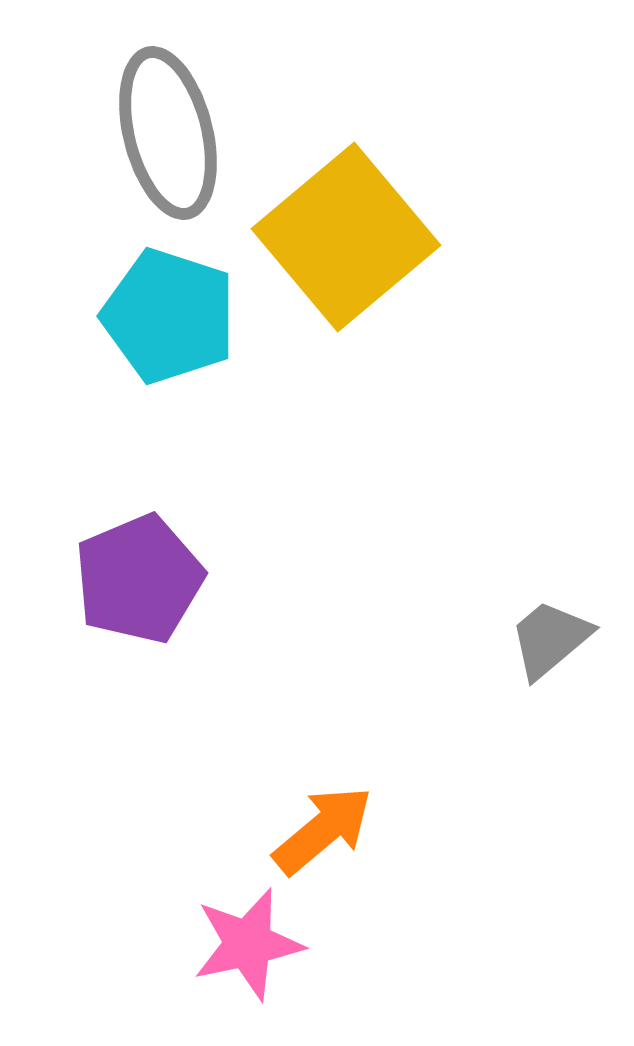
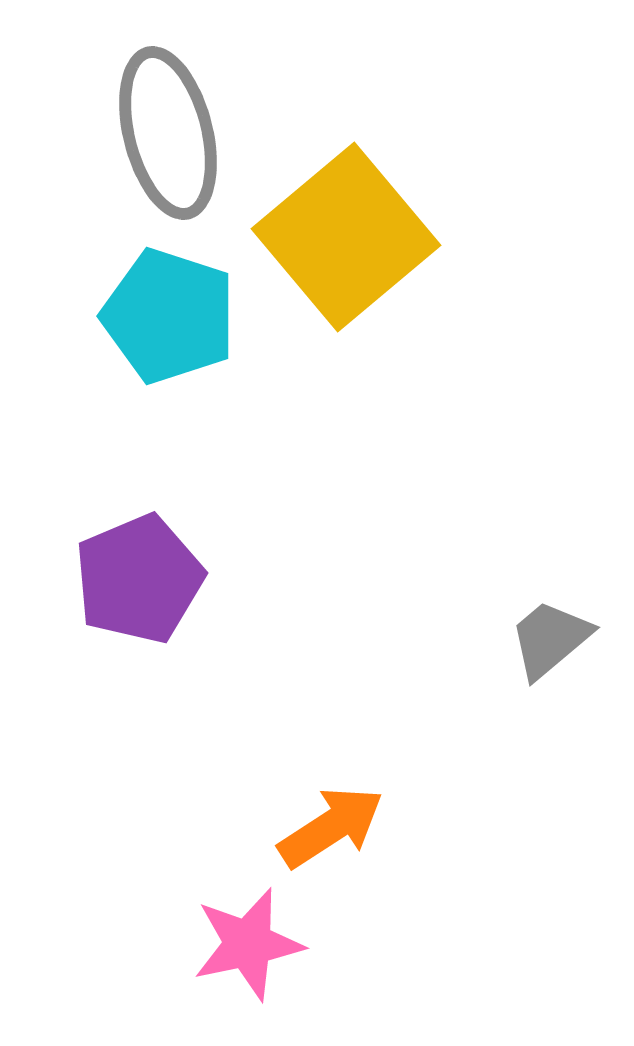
orange arrow: moved 8 px right, 3 px up; rotated 7 degrees clockwise
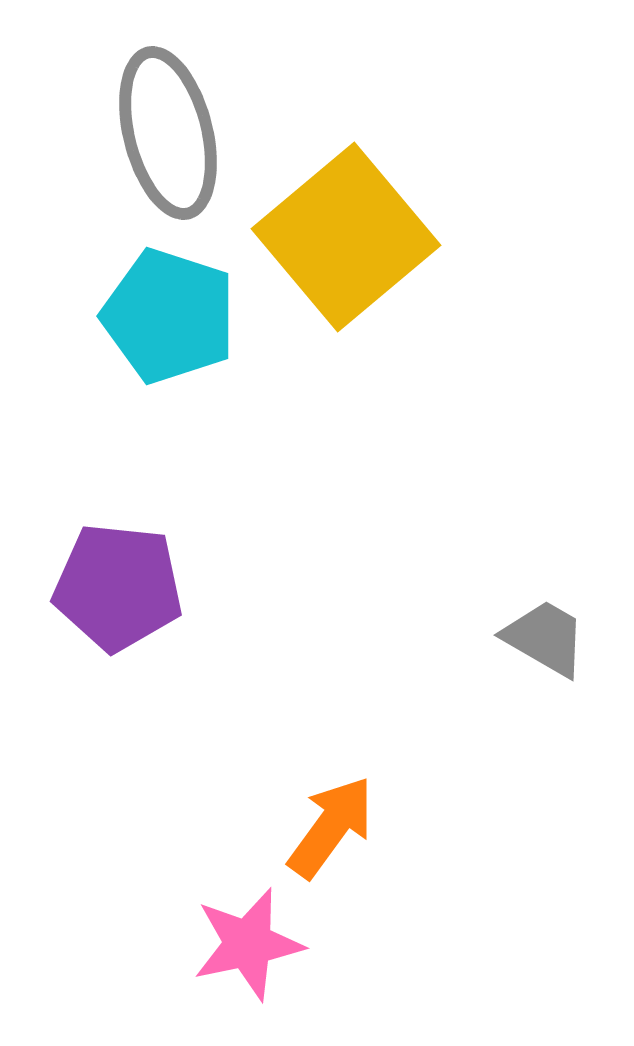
purple pentagon: moved 21 px left, 8 px down; rotated 29 degrees clockwise
gray trapezoid: moved 5 px left, 1 px up; rotated 70 degrees clockwise
orange arrow: rotated 21 degrees counterclockwise
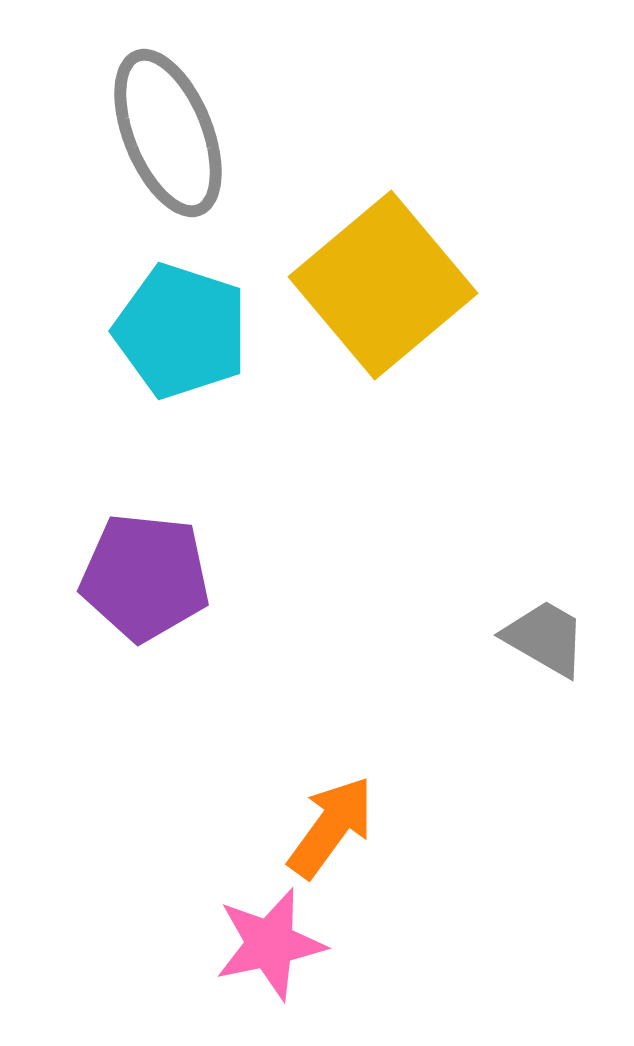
gray ellipse: rotated 8 degrees counterclockwise
yellow square: moved 37 px right, 48 px down
cyan pentagon: moved 12 px right, 15 px down
purple pentagon: moved 27 px right, 10 px up
pink star: moved 22 px right
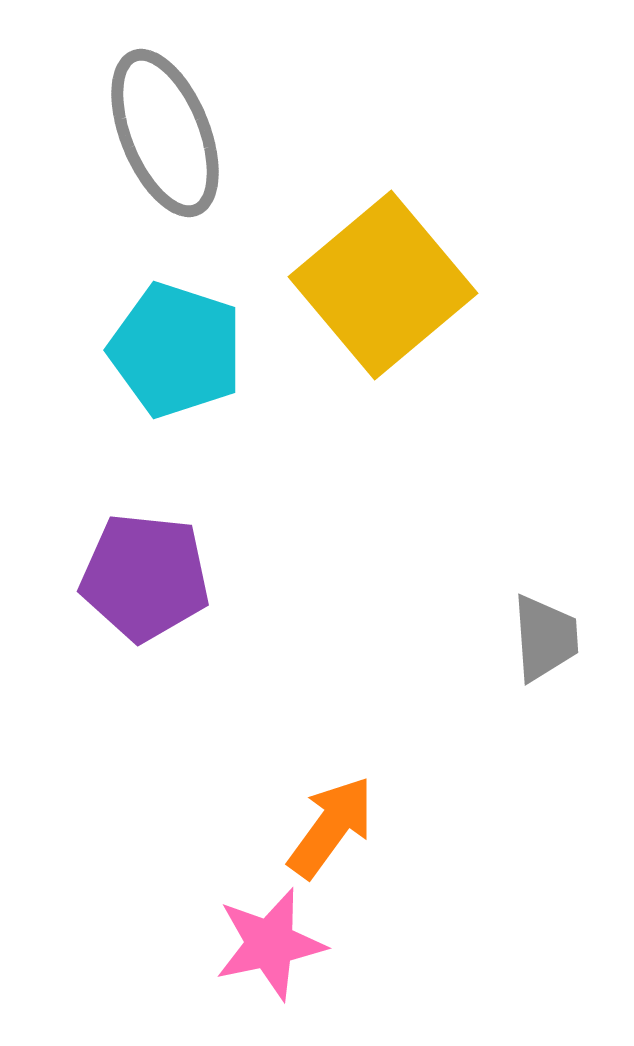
gray ellipse: moved 3 px left
cyan pentagon: moved 5 px left, 19 px down
gray trapezoid: rotated 56 degrees clockwise
